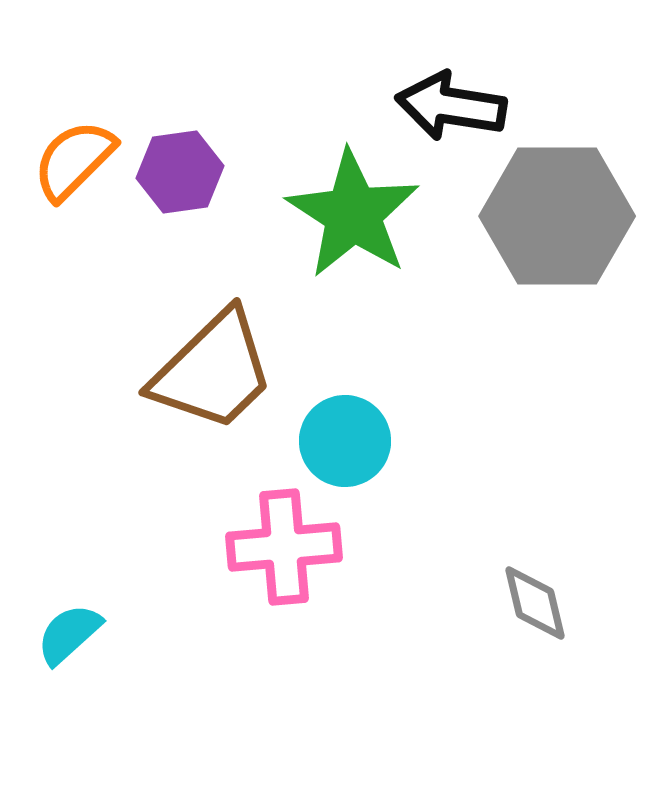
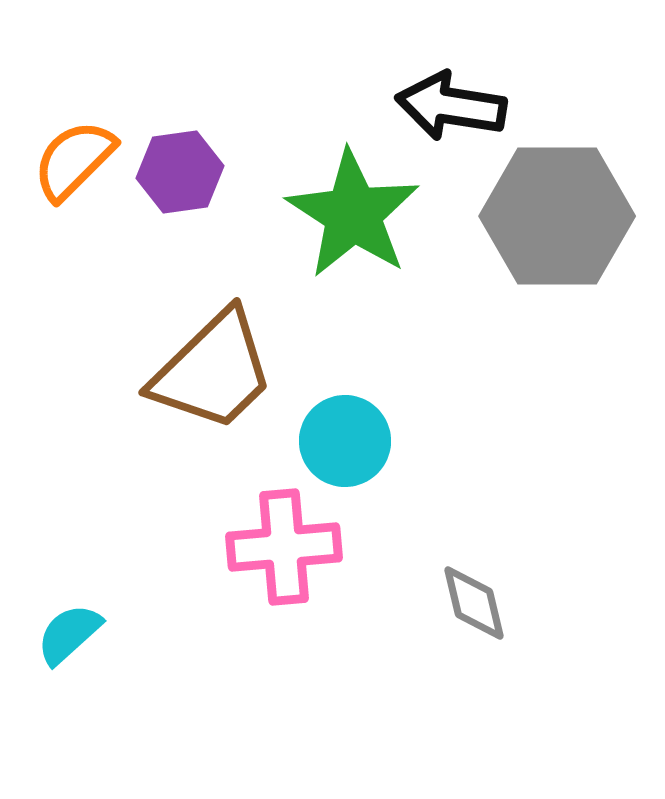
gray diamond: moved 61 px left
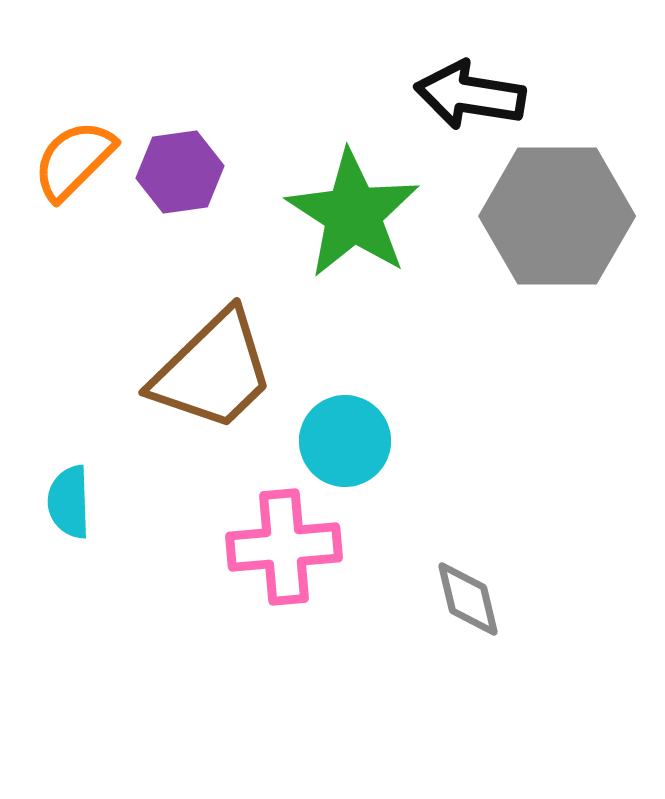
black arrow: moved 19 px right, 11 px up
gray diamond: moved 6 px left, 4 px up
cyan semicircle: moved 132 px up; rotated 50 degrees counterclockwise
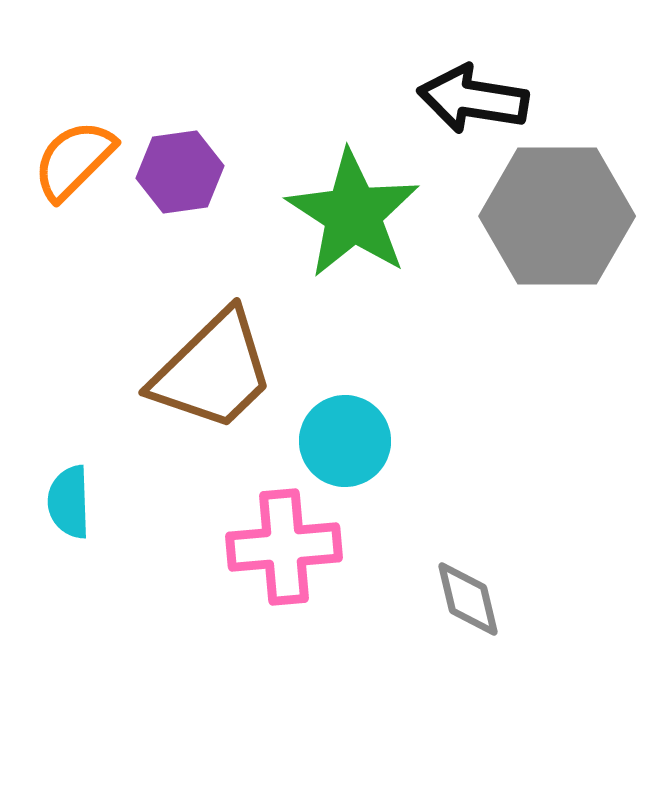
black arrow: moved 3 px right, 4 px down
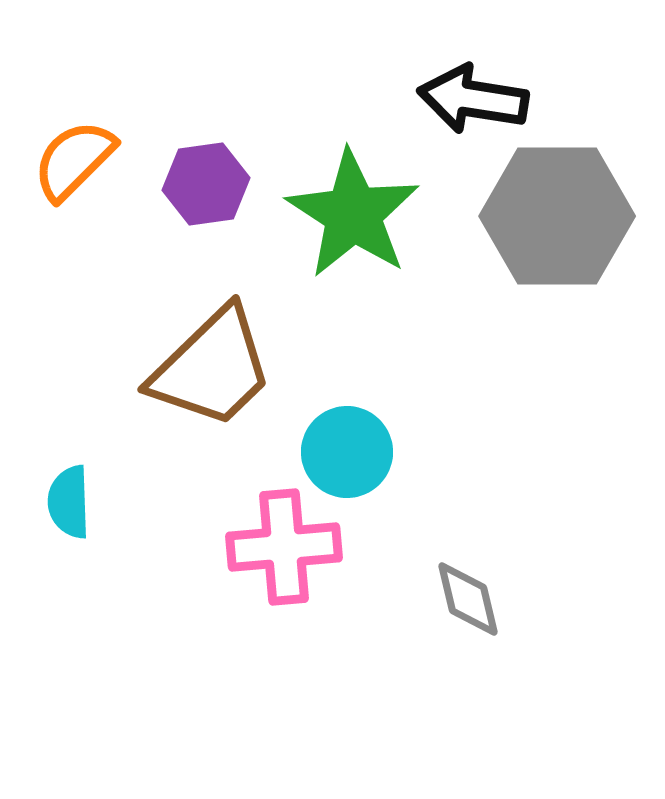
purple hexagon: moved 26 px right, 12 px down
brown trapezoid: moved 1 px left, 3 px up
cyan circle: moved 2 px right, 11 px down
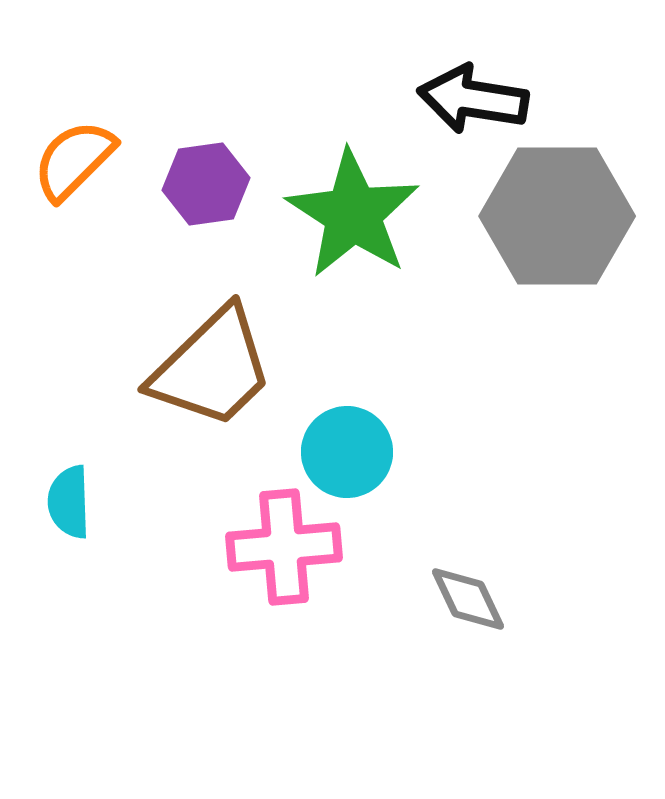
gray diamond: rotated 12 degrees counterclockwise
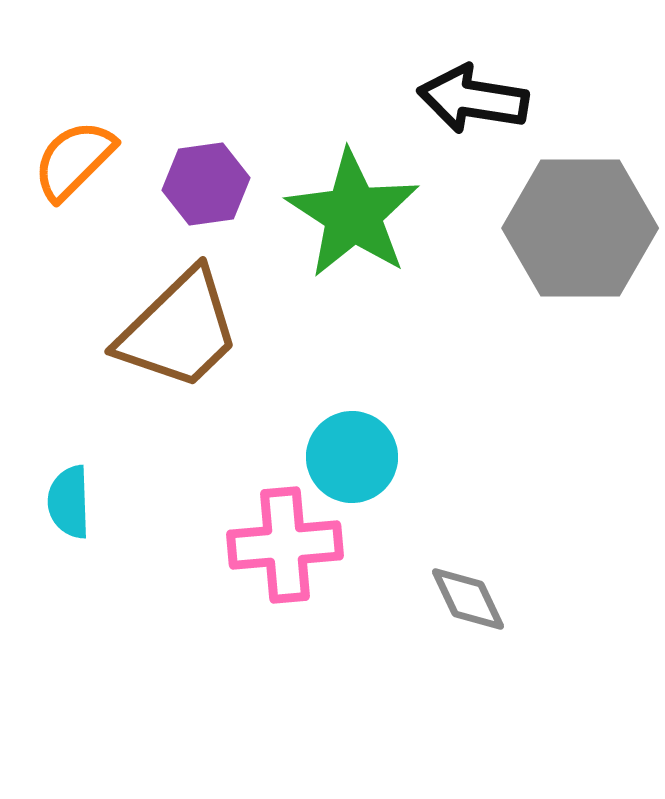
gray hexagon: moved 23 px right, 12 px down
brown trapezoid: moved 33 px left, 38 px up
cyan circle: moved 5 px right, 5 px down
pink cross: moved 1 px right, 2 px up
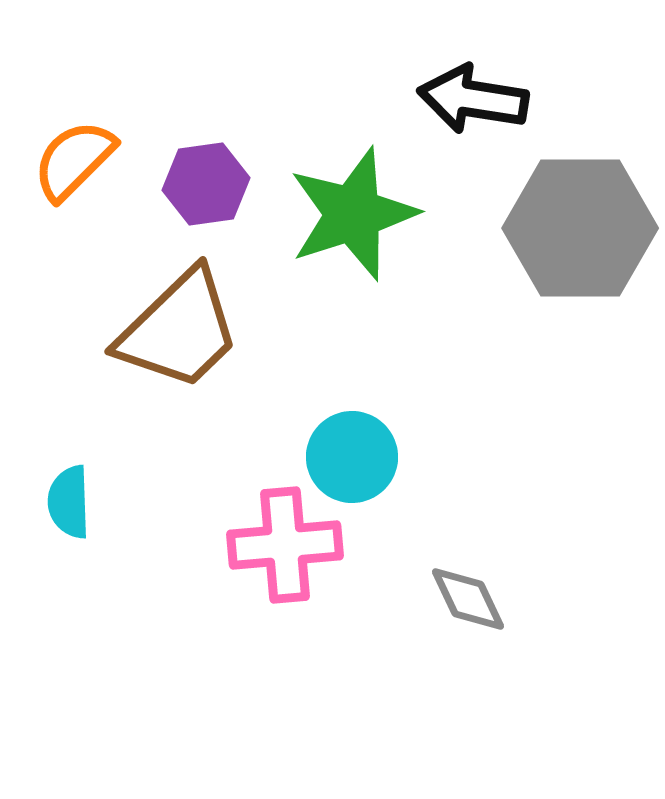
green star: rotated 21 degrees clockwise
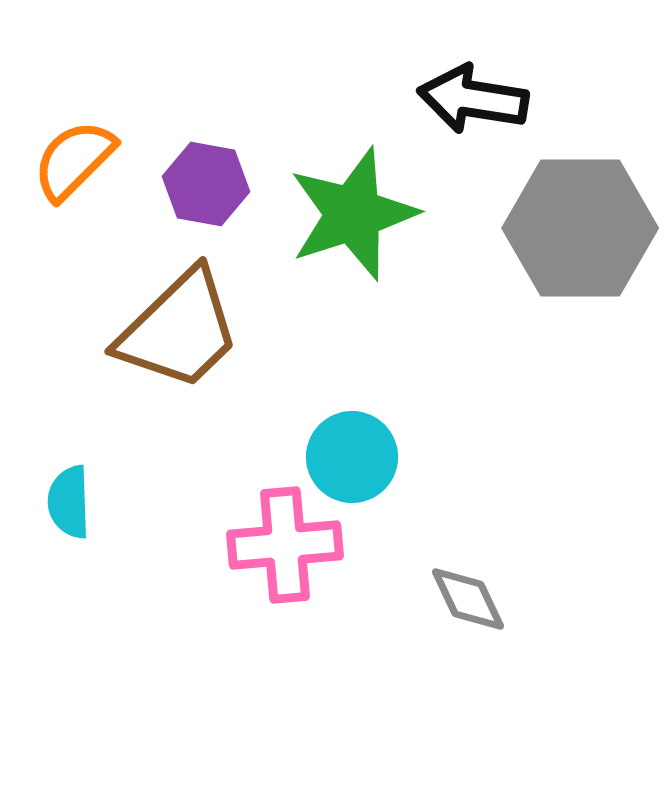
purple hexagon: rotated 18 degrees clockwise
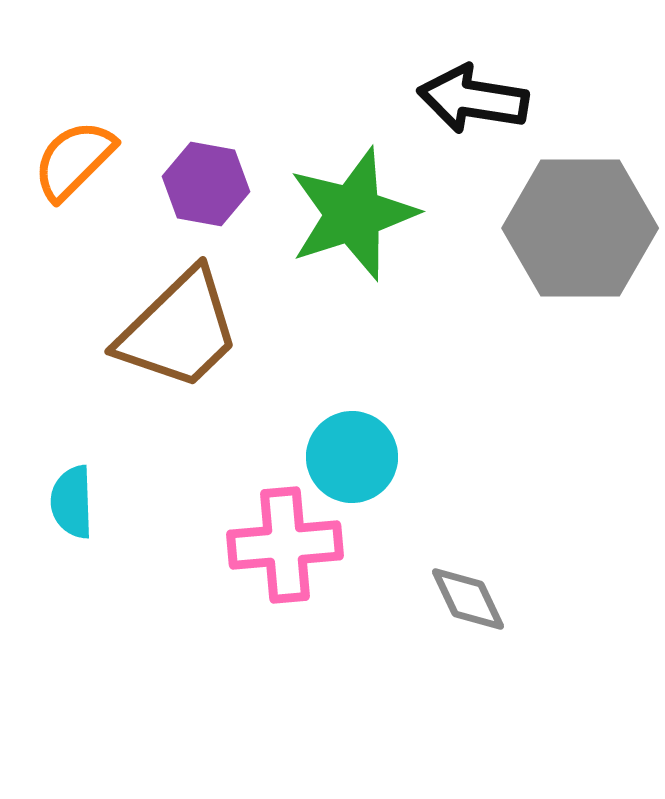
cyan semicircle: moved 3 px right
